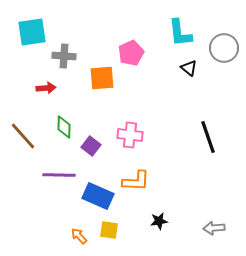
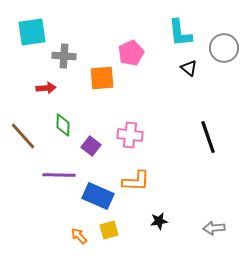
green diamond: moved 1 px left, 2 px up
yellow square: rotated 24 degrees counterclockwise
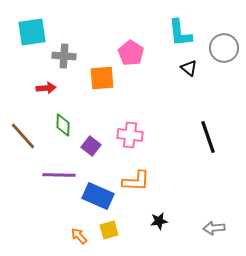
pink pentagon: rotated 15 degrees counterclockwise
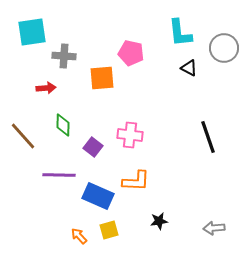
pink pentagon: rotated 20 degrees counterclockwise
black triangle: rotated 12 degrees counterclockwise
purple square: moved 2 px right, 1 px down
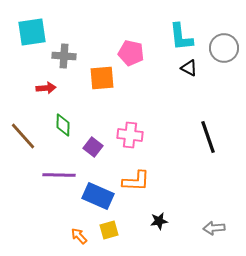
cyan L-shape: moved 1 px right, 4 px down
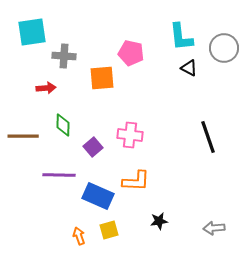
brown line: rotated 48 degrees counterclockwise
purple square: rotated 12 degrees clockwise
orange arrow: rotated 24 degrees clockwise
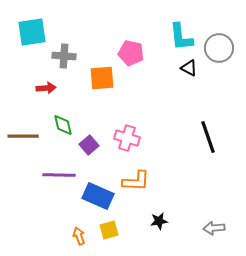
gray circle: moved 5 px left
green diamond: rotated 15 degrees counterclockwise
pink cross: moved 3 px left, 3 px down; rotated 10 degrees clockwise
purple square: moved 4 px left, 2 px up
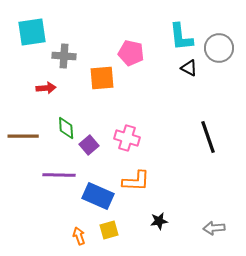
green diamond: moved 3 px right, 3 px down; rotated 10 degrees clockwise
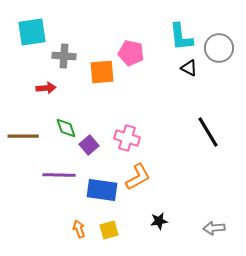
orange square: moved 6 px up
green diamond: rotated 15 degrees counterclockwise
black line: moved 5 px up; rotated 12 degrees counterclockwise
orange L-shape: moved 2 px right, 4 px up; rotated 32 degrees counterclockwise
blue rectangle: moved 4 px right, 6 px up; rotated 16 degrees counterclockwise
orange arrow: moved 7 px up
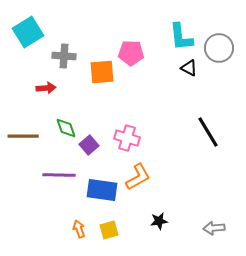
cyan square: moved 4 px left; rotated 24 degrees counterclockwise
pink pentagon: rotated 10 degrees counterclockwise
